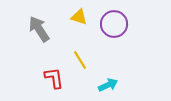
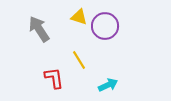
purple circle: moved 9 px left, 2 px down
yellow line: moved 1 px left
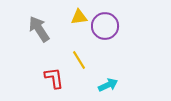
yellow triangle: rotated 24 degrees counterclockwise
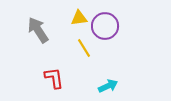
yellow triangle: moved 1 px down
gray arrow: moved 1 px left, 1 px down
yellow line: moved 5 px right, 12 px up
cyan arrow: moved 1 px down
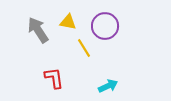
yellow triangle: moved 11 px left, 4 px down; rotated 18 degrees clockwise
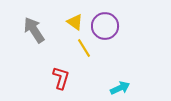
yellow triangle: moved 7 px right; rotated 24 degrees clockwise
gray arrow: moved 4 px left
red L-shape: moved 7 px right; rotated 25 degrees clockwise
cyan arrow: moved 12 px right, 2 px down
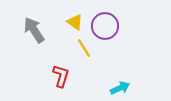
red L-shape: moved 2 px up
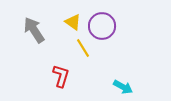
yellow triangle: moved 2 px left
purple circle: moved 3 px left
yellow line: moved 1 px left
cyan arrow: moved 3 px right, 1 px up; rotated 54 degrees clockwise
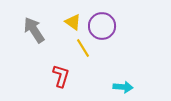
cyan arrow: rotated 24 degrees counterclockwise
